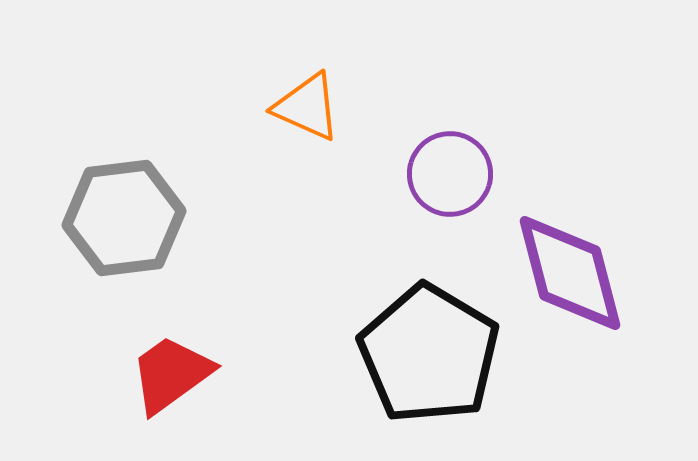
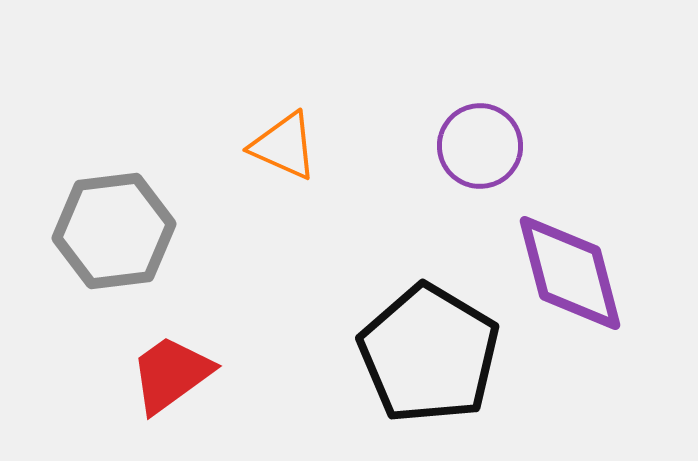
orange triangle: moved 23 px left, 39 px down
purple circle: moved 30 px right, 28 px up
gray hexagon: moved 10 px left, 13 px down
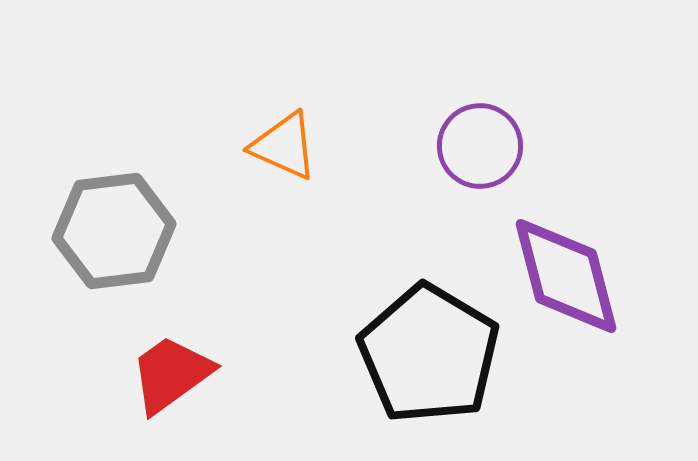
purple diamond: moved 4 px left, 3 px down
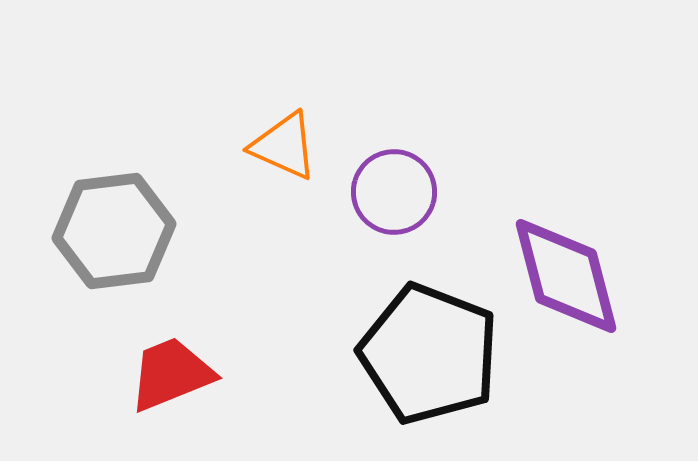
purple circle: moved 86 px left, 46 px down
black pentagon: rotated 10 degrees counterclockwise
red trapezoid: rotated 14 degrees clockwise
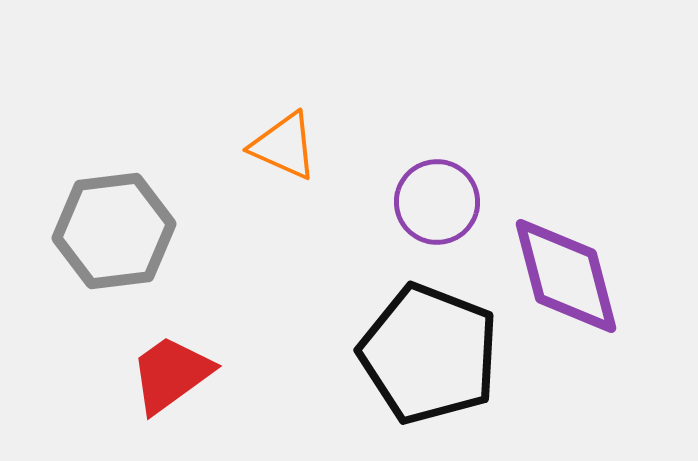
purple circle: moved 43 px right, 10 px down
red trapezoid: rotated 14 degrees counterclockwise
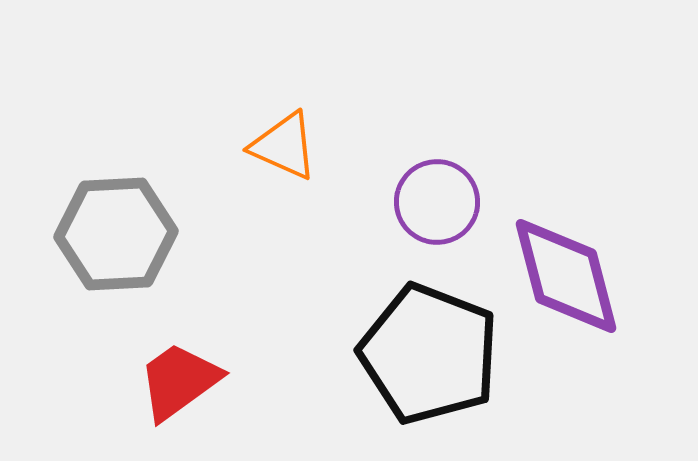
gray hexagon: moved 2 px right, 3 px down; rotated 4 degrees clockwise
red trapezoid: moved 8 px right, 7 px down
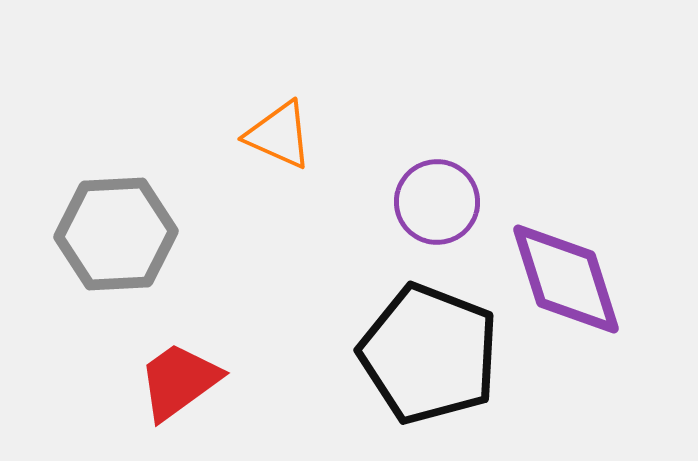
orange triangle: moved 5 px left, 11 px up
purple diamond: moved 3 px down; rotated 3 degrees counterclockwise
